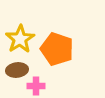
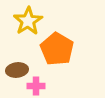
yellow star: moved 8 px right, 18 px up
orange pentagon: rotated 12 degrees clockwise
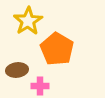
pink cross: moved 4 px right
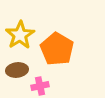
yellow star: moved 8 px left, 14 px down
pink cross: rotated 12 degrees counterclockwise
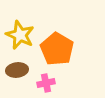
yellow star: rotated 16 degrees counterclockwise
pink cross: moved 6 px right, 3 px up
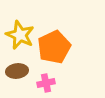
orange pentagon: moved 3 px left, 2 px up; rotated 16 degrees clockwise
brown ellipse: moved 1 px down
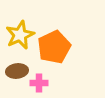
yellow star: rotated 24 degrees clockwise
pink cross: moved 7 px left; rotated 12 degrees clockwise
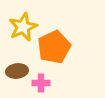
yellow star: moved 3 px right, 8 px up
pink cross: moved 2 px right
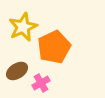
brown ellipse: rotated 25 degrees counterclockwise
pink cross: rotated 30 degrees counterclockwise
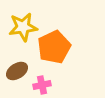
yellow star: rotated 16 degrees clockwise
pink cross: moved 1 px right, 2 px down; rotated 18 degrees clockwise
